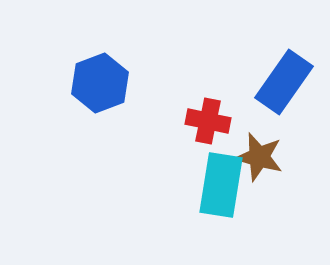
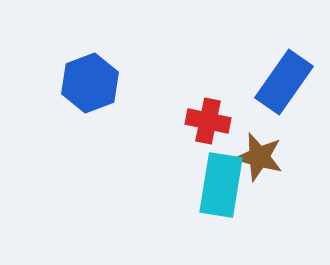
blue hexagon: moved 10 px left
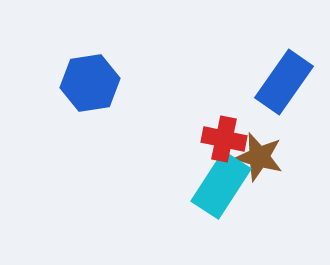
blue hexagon: rotated 12 degrees clockwise
red cross: moved 16 px right, 18 px down
cyan rectangle: rotated 24 degrees clockwise
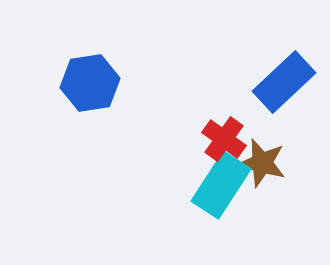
blue rectangle: rotated 12 degrees clockwise
red cross: rotated 24 degrees clockwise
brown star: moved 3 px right, 6 px down
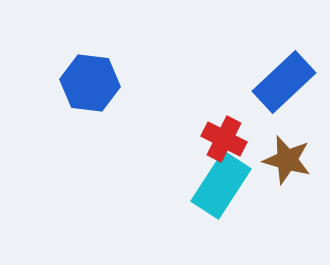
blue hexagon: rotated 16 degrees clockwise
red cross: rotated 9 degrees counterclockwise
brown star: moved 25 px right, 3 px up
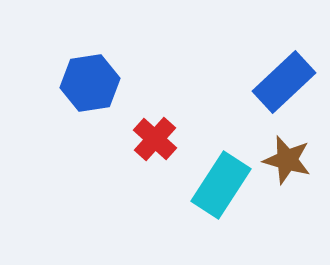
blue hexagon: rotated 16 degrees counterclockwise
red cross: moved 69 px left; rotated 15 degrees clockwise
